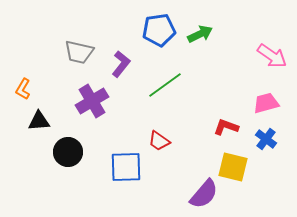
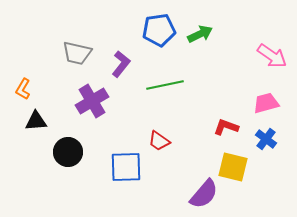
gray trapezoid: moved 2 px left, 1 px down
green line: rotated 24 degrees clockwise
black triangle: moved 3 px left
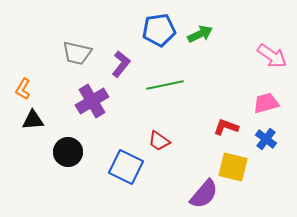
black triangle: moved 3 px left, 1 px up
blue square: rotated 28 degrees clockwise
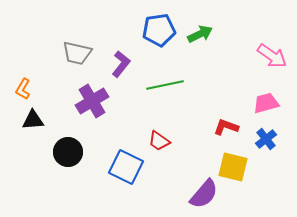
blue cross: rotated 15 degrees clockwise
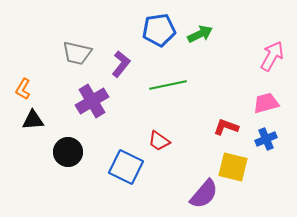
pink arrow: rotated 96 degrees counterclockwise
green line: moved 3 px right
blue cross: rotated 15 degrees clockwise
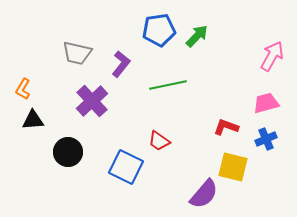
green arrow: moved 3 px left, 2 px down; rotated 20 degrees counterclockwise
purple cross: rotated 12 degrees counterclockwise
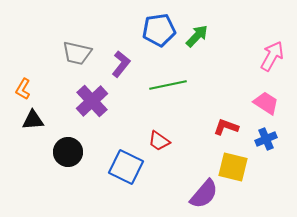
pink trapezoid: rotated 48 degrees clockwise
